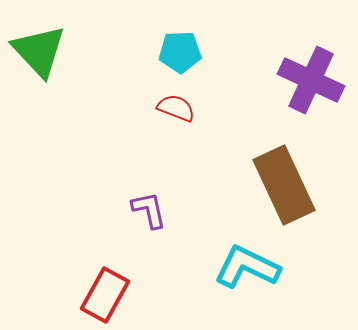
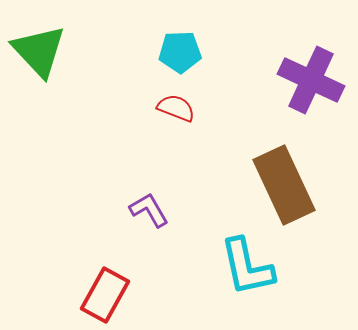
purple L-shape: rotated 18 degrees counterclockwise
cyan L-shape: rotated 128 degrees counterclockwise
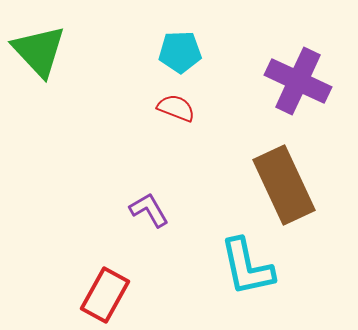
purple cross: moved 13 px left, 1 px down
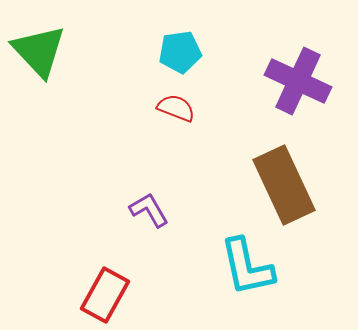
cyan pentagon: rotated 6 degrees counterclockwise
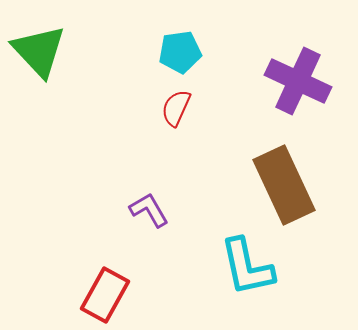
red semicircle: rotated 87 degrees counterclockwise
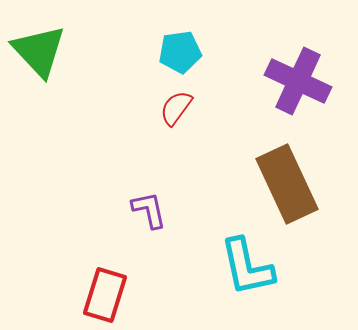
red semicircle: rotated 12 degrees clockwise
brown rectangle: moved 3 px right, 1 px up
purple L-shape: rotated 18 degrees clockwise
red rectangle: rotated 12 degrees counterclockwise
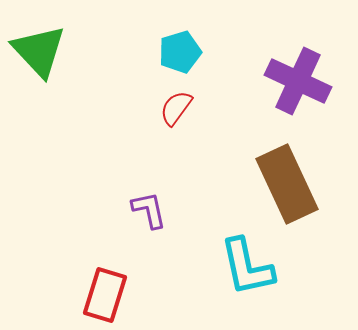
cyan pentagon: rotated 9 degrees counterclockwise
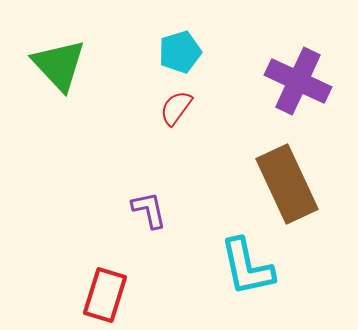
green triangle: moved 20 px right, 14 px down
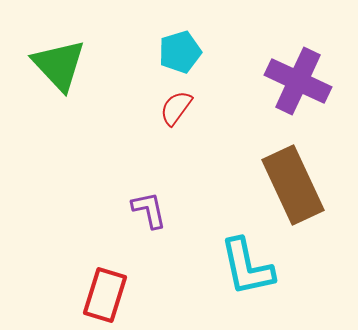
brown rectangle: moved 6 px right, 1 px down
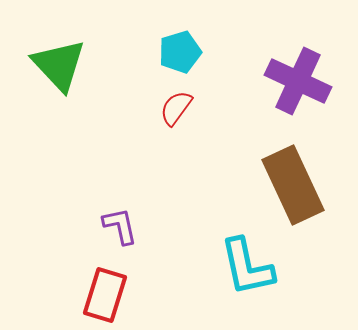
purple L-shape: moved 29 px left, 16 px down
